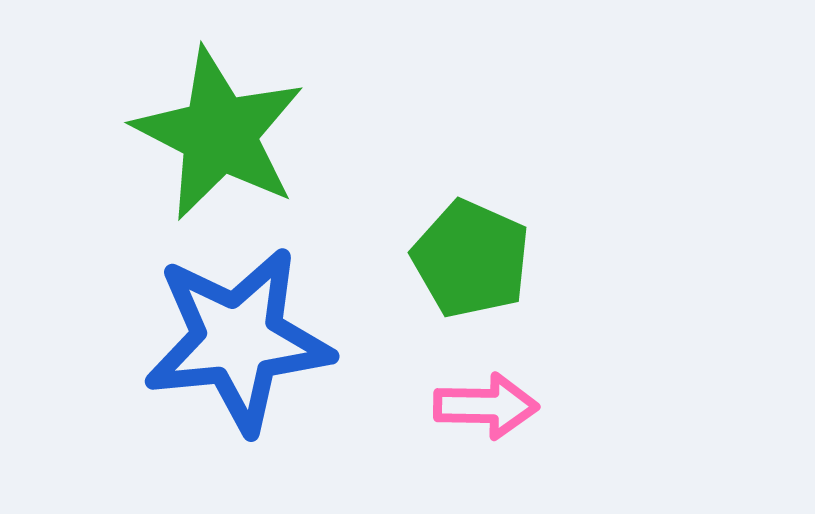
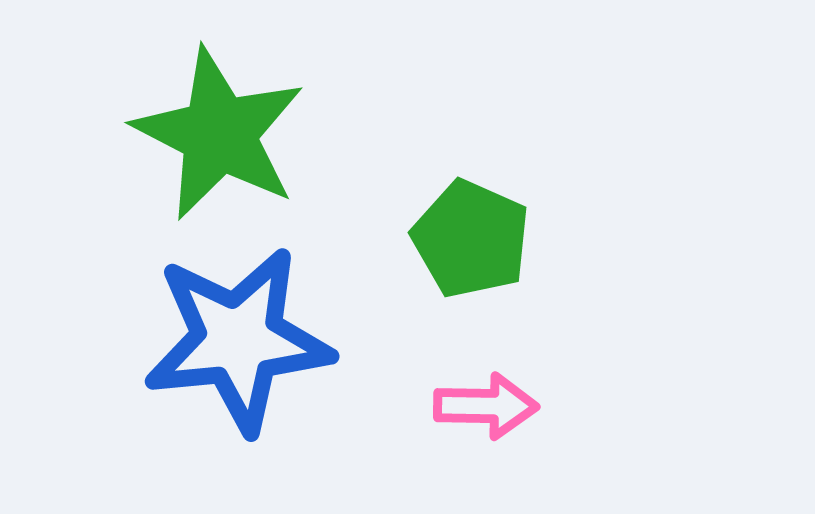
green pentagon: moved 20 px up
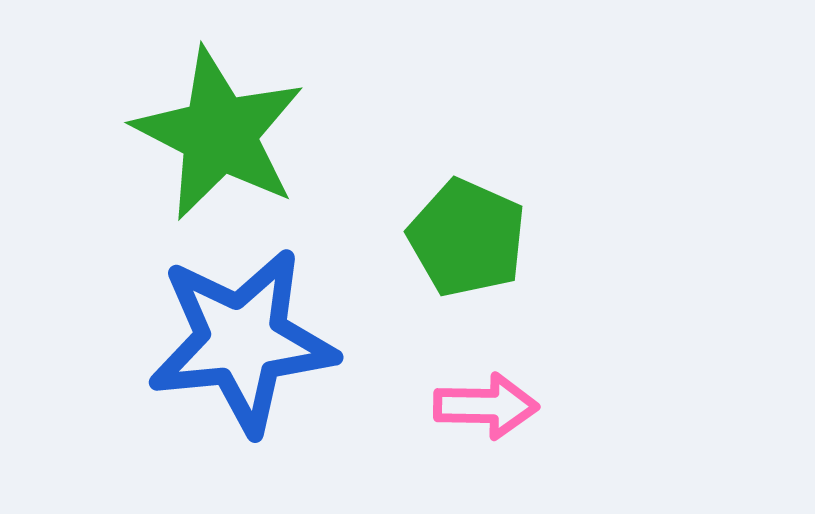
green pentagon: moved 4 px left, 1 px up
blue star: moved 4 px right, 1 px down
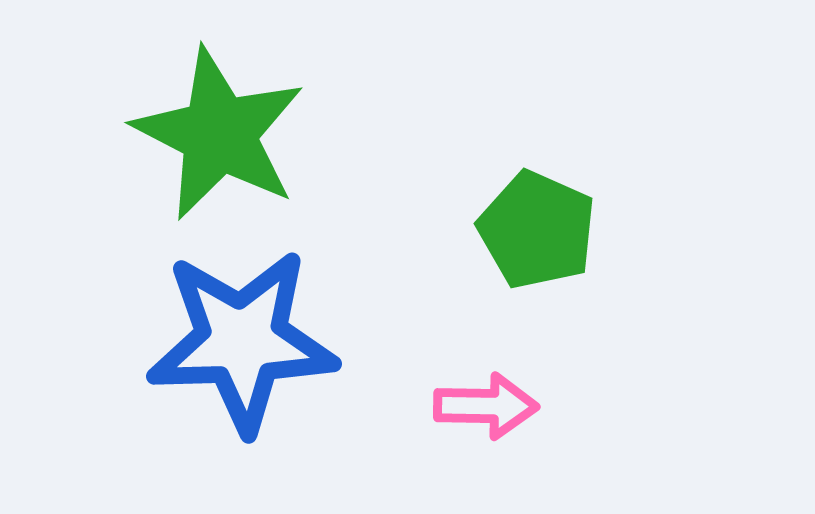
green pentagon: moved 70 px right, 8 px up
blue star: rotated 4 degrees clockwise
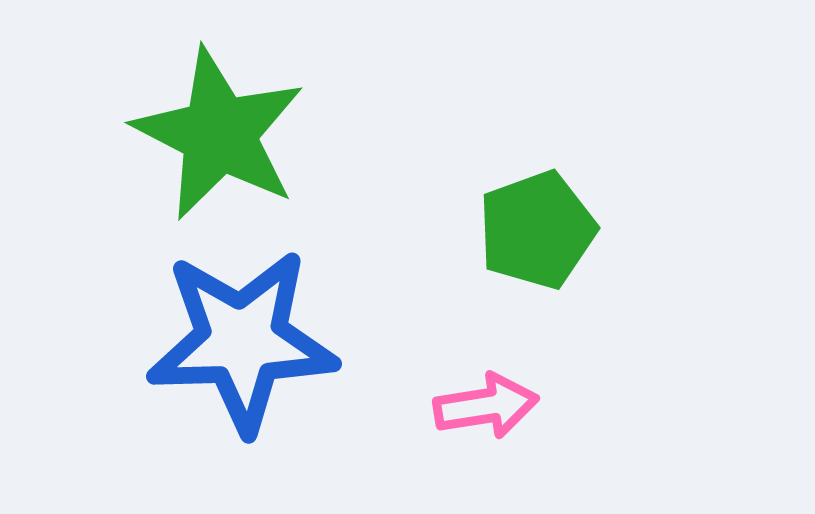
green pentagon: rotated 28 degrees clockwise
pink arrow: rotated 10 degrees counterclockwise
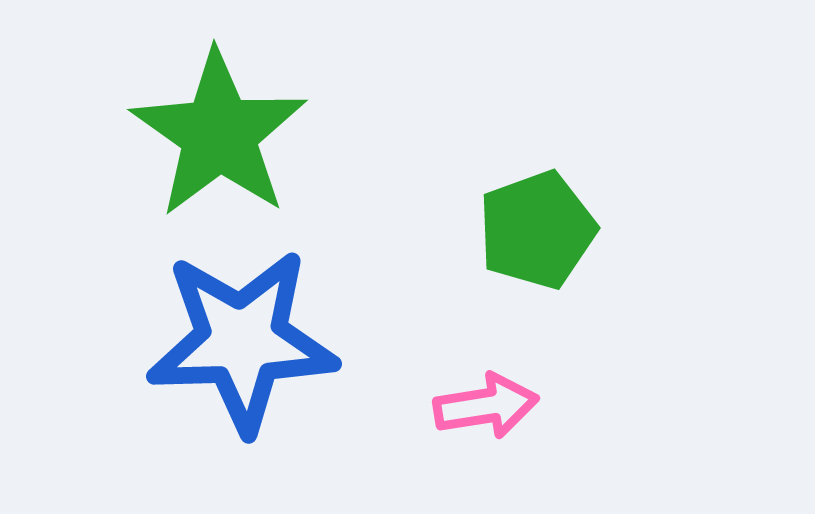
green star: rotated 8 degrees clockwise
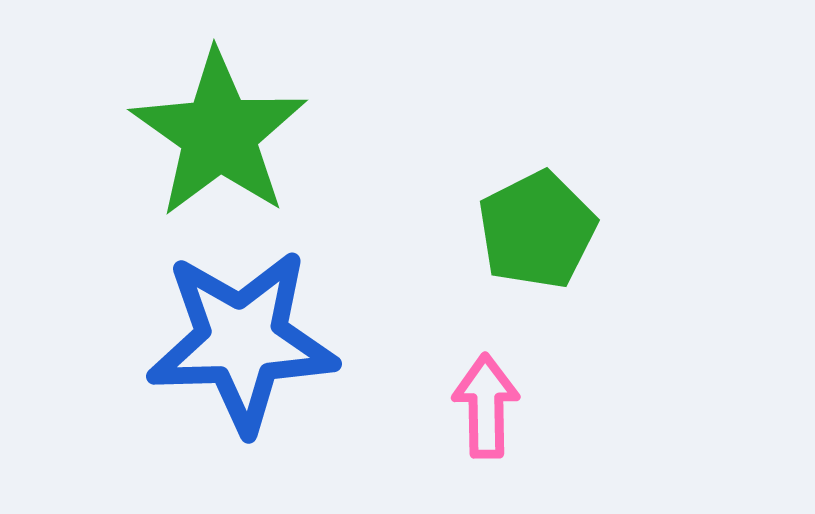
green pentagon: rotated 7 degrees counterclockwise
pink arrow: rotated 82 degrees counterclockwise
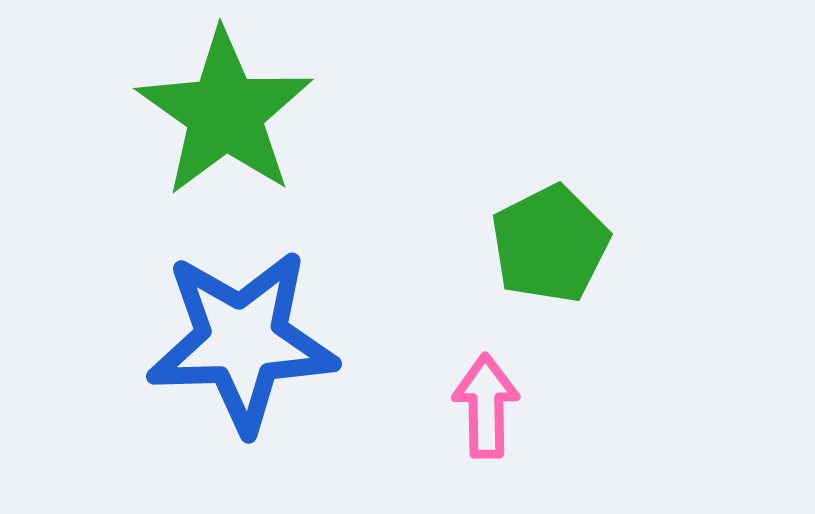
green star: moved 6 px right, 21 px up
green pentagon: moved 13 px right, 14 px down
